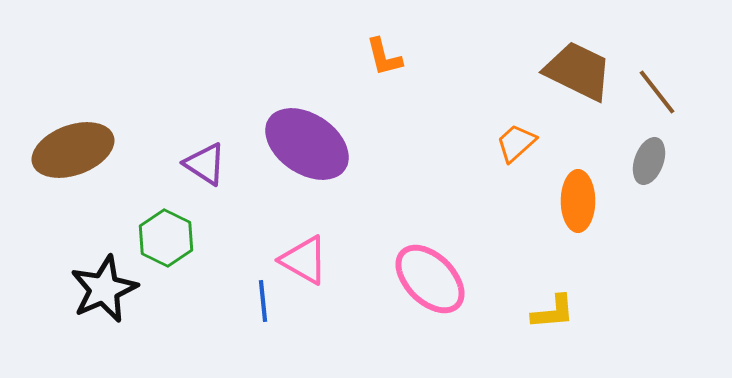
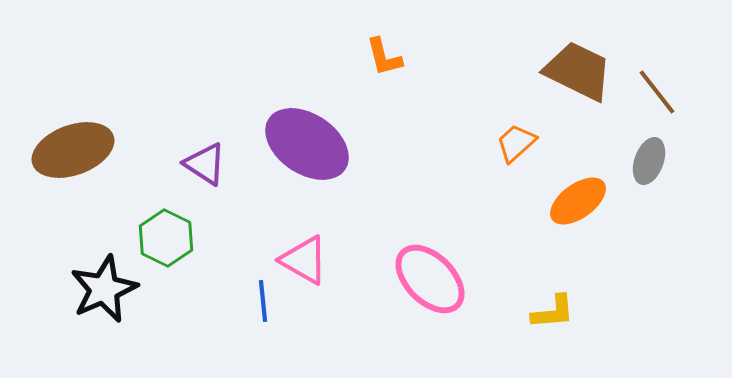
orange ellipse: rotated 54 degrees clockwise
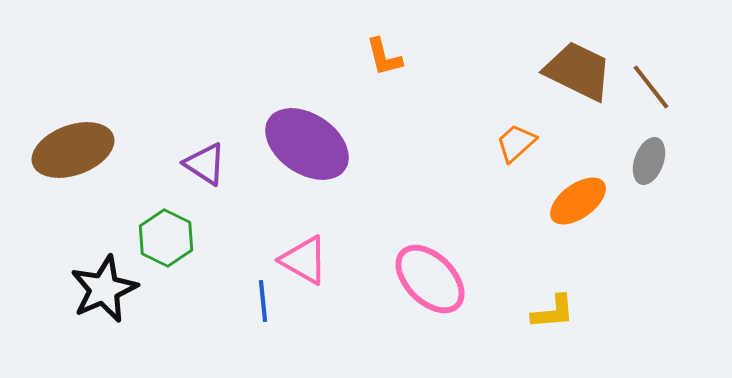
brown line: moved 6 px left, 5 px up
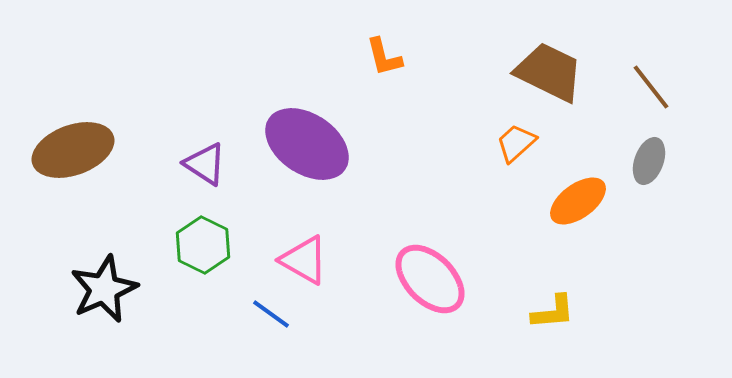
brown trapezoid: moved 29 px left, 1 px down
green hexagon: moved 37 px right, 7 px down
blue line: moved 8 px right, 13 px down; rotated 48 degrees counterclockwise
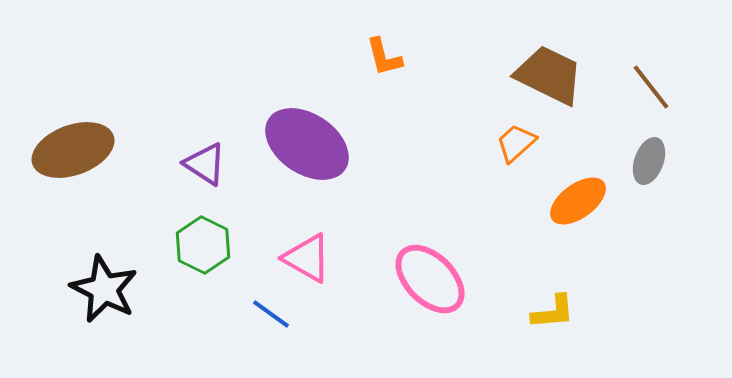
brown trapezoid: moved 3 px down
pink triangle: moved 3 px right, 2 px up
black star: rotated 22 degrees counterclockwise
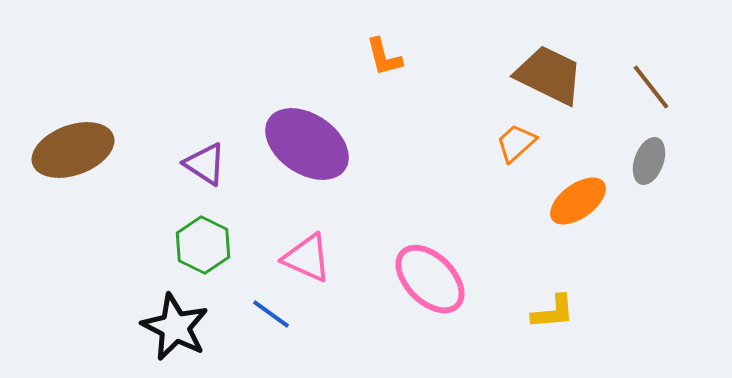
pink triangle: rotated 6 degrees counterclockwise
black star: moved 71 px right, 38 px down
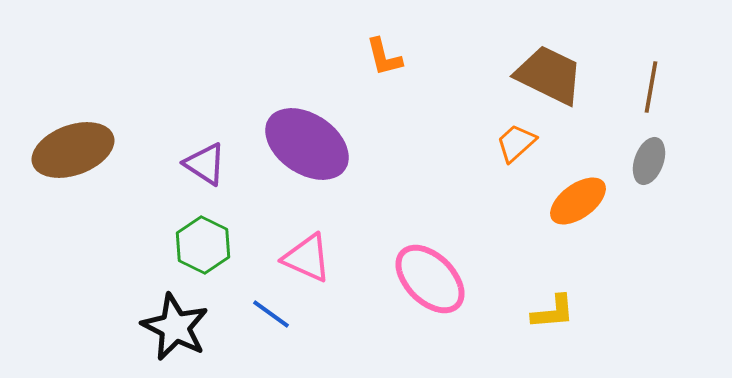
brown line: rotated 48 degrees clockwise
